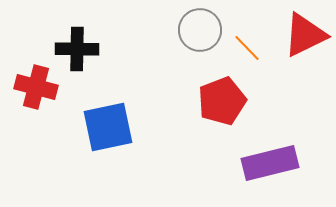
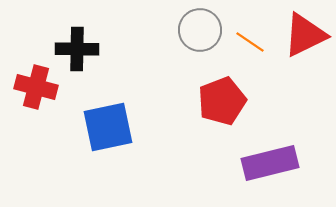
orange line: moved 3 px right, 6 px up; rotated 12 degrees counterclockwise
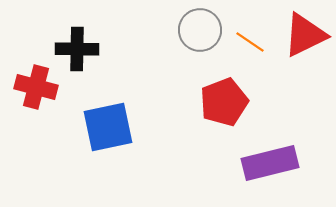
red pentagon: moved 2 px right, 1 px down
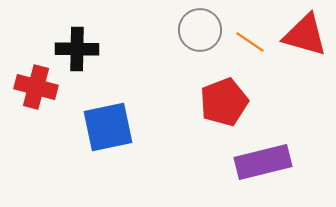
red triangle: rotated 42 degrees clockwise
purple rectangle: moved 7 px left, 1 px up
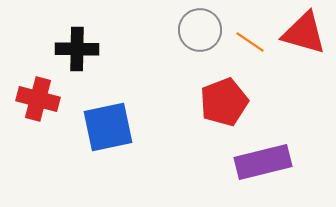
red triangle: moved 1 px left, 2 px up
red cross: moved 2 px right, 12 px down
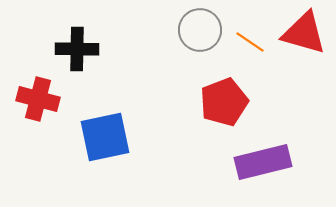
blue square: moved 3 px left, 10 px down
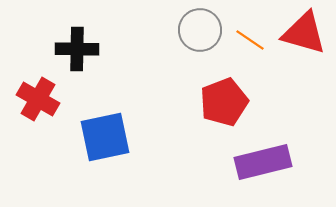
orange line: moved 2 px up
red cross: rotated 15 degrees clockwise
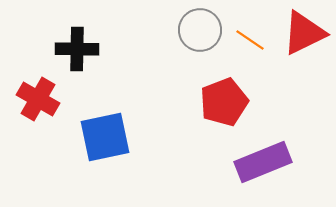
red triangle: rotated 42 degrees counterclockwise
purple rectangle: rotated 8 degrees counterclockwise
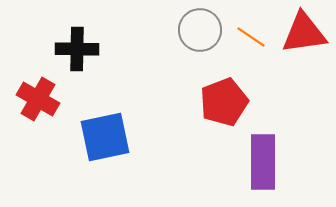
red triangle: rotated 18 degrees clockwise
orange line: moved 1 px right, 3 px up
purple rectangle: rotated 68 degrees counterclockwise
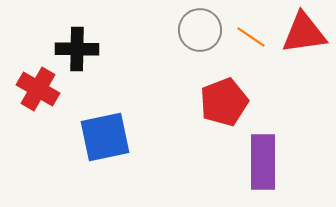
red cross: moved 10 px up
